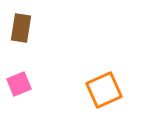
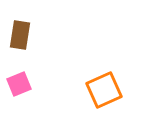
brown rectangle: moved 1 px left, 7 px down
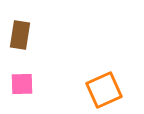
pink square: moved 3 px right; rotated 20 degrees clockwise
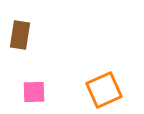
pink square: moved 12 px right, 8 px down
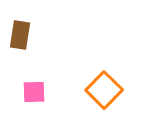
orange square: rotated 21 degrees counterclockwise
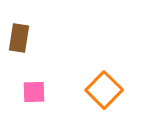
brown rectangle: moved 1 px left, 3 px down
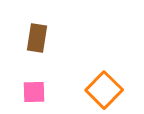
brown rectangle: moved 18 px right
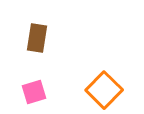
pink square: rotated 15 degrees counterclockwise
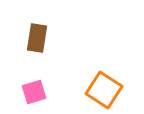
orange square: rotated 12 degrees counterclockwise
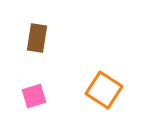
pink square: moved 4 px down
